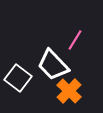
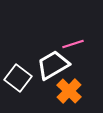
pink line: moved 2 px left, 4 px down; rotated 40 degrees clockwise
white trapezoid: rotated 104 degrees clockwise
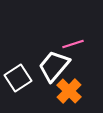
white trapezoid: moved 1 px right, 1 px down; rotated 20 degrees counterclockwise
white square: rotated 20 degrees clockwise
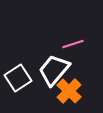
white trapezoid: moved 4 px down
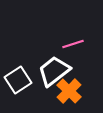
white trapezoid: moved 1 px down; rotated 12 degrees clockwise
white square: moved 2 px down
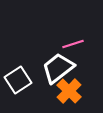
white trapezoid: moved 4 px right, 3 px up
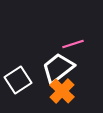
orange cross: moved 7 px left
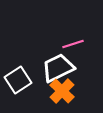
white trapezoid: rotated 12 degrees clockwise
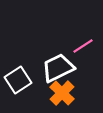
pink line: moved 10 px right, 2 px down; rotated 15 degrees counterclockwise
orange cross: moved 2 px down
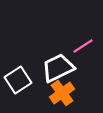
orange cross: rotated 10 degrees clockwise
